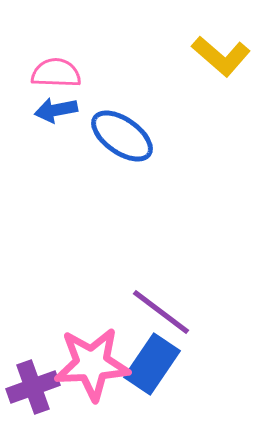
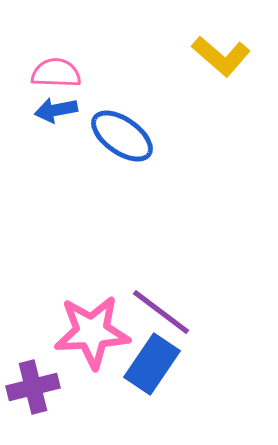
pink star: moved 32 px up
purple cross: rotated 6 degrees clockwise
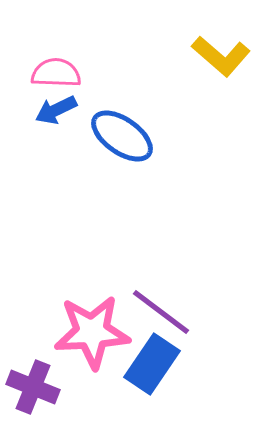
blue arrow: rotated 15 degrees counterclockwise
purple cross: rotated 36 degrees clockwise
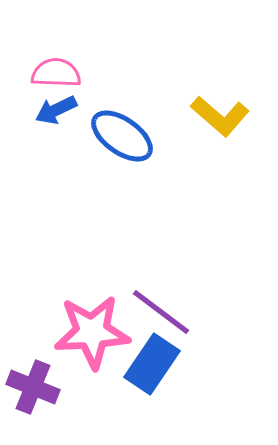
yellow L-shape: moved 1 px left, 60 px down
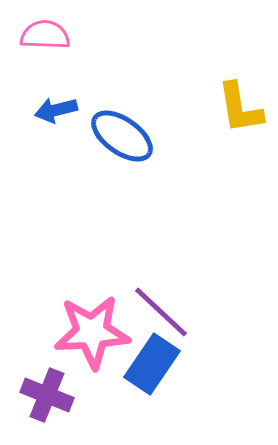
pink semicircle: moved 11 px left, 38 px up
blue arrow: rotated 12 degrees clockwise
yellow L-shape: moved 20 px right, 8 px up; rotated 40 degrees clockwise
purple line: rotated 6 degrees clockwise
purple cross: moved 14 px right, 8 px down
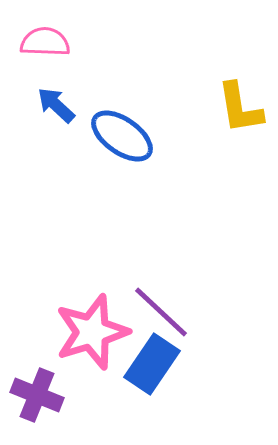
pink semicircle: moved 7 px down
blue arrow: moved 5 px up; rotated 57 degrees clockwise
pink star: rotated 14 degrees counterclockwise
purple cross: moved 10 px left
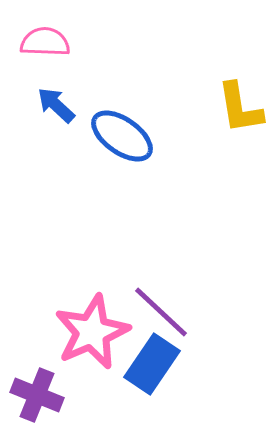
pink star: rotated 6 degrees counterclockwise
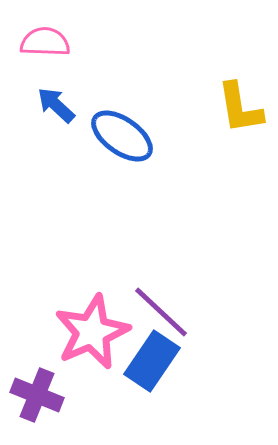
blue rectangle: moved 3 px up
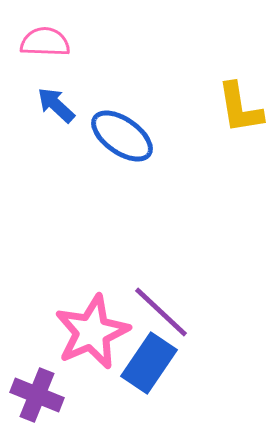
blue rectangle: moved 3 px left, 2 px down
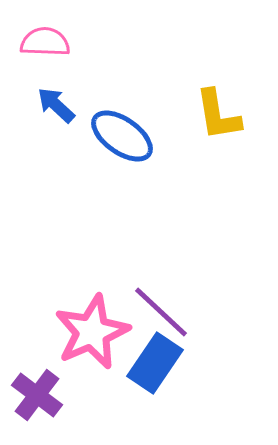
yellow L-shape: moved 22 px left, 7 px down
blue rectangle: moved 6 px right
purple cross: rotated 15 degrees clockwise
